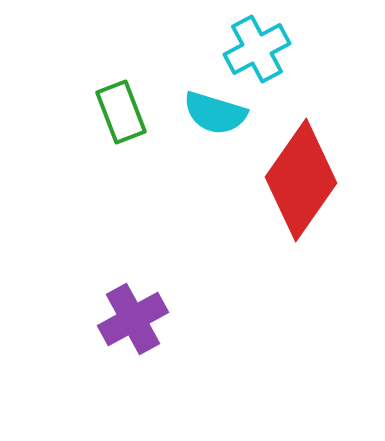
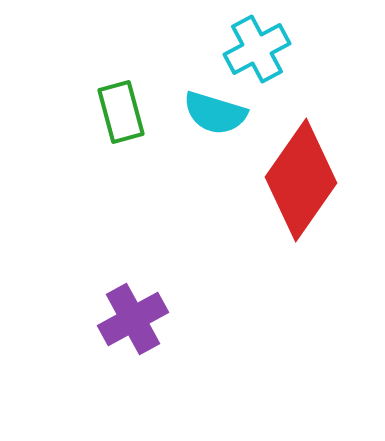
green rectangle: rotated 6 degrees clockwise
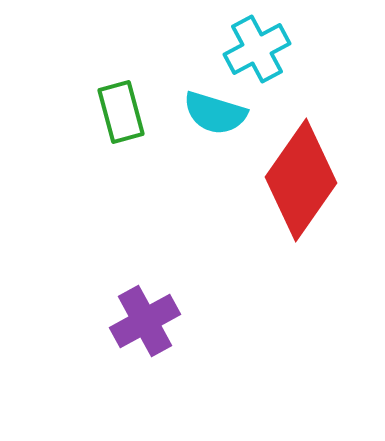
purple cross: moved 12 px right, 2 px down
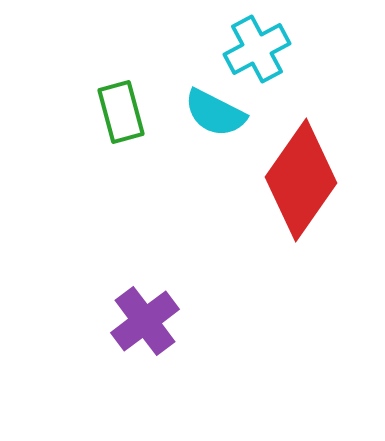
cyan semicircle: rotated 10 degrees clockwise
purple cross: rotated 8 degrees counterclockwise
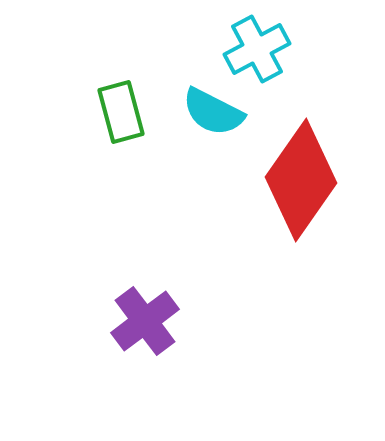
cyan semicircle: moved 2 px left, 1 px up
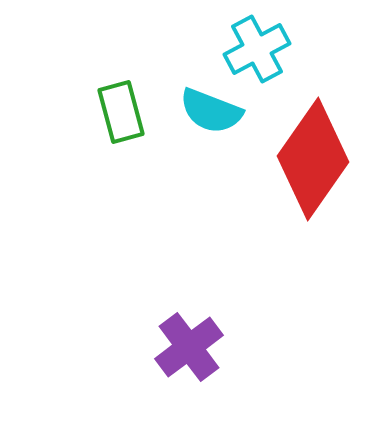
cyan semicircle: moved 2 px left, 1 px up; rotated 6 degrees counterclockwise
red diamond: moved 12 px right, 21 px up
purple cross: moved 44 px right, 26 px down
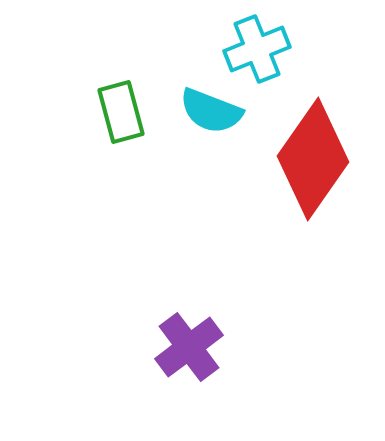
cyan cross: rotated 6 degrees clockwise
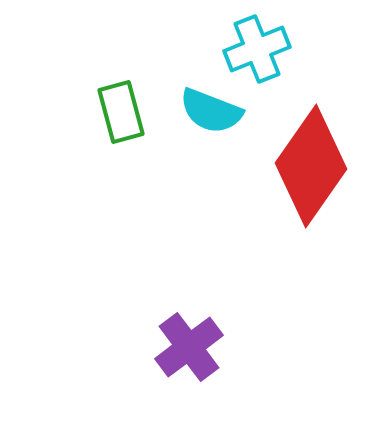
red diamond: moved 2 px left, 7 px down
